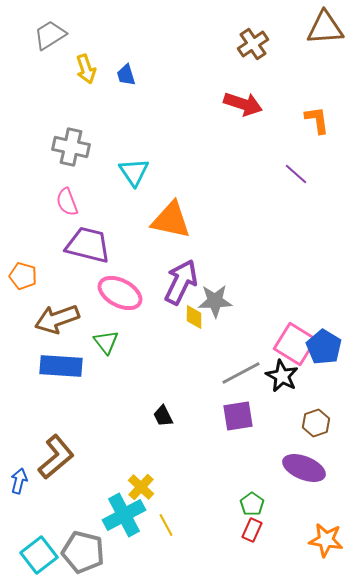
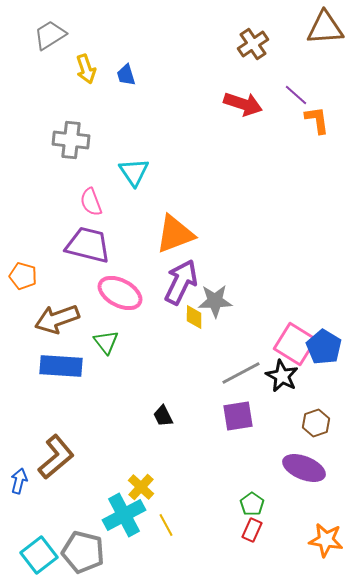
gray cross: moved 7 px up; rotated 6 degrees counterclockwise
purple line: moved 79 px up
pink semicircle: moved 24 px right
orange triangle: moved 4 px right, 14 px down; rotated 33 degrees counterclockwise
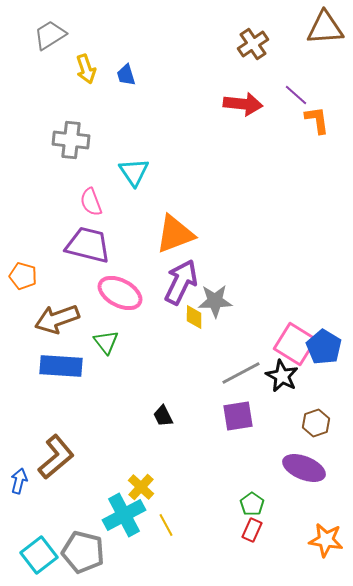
red arrow: rotated 12 degrees counterclockwise
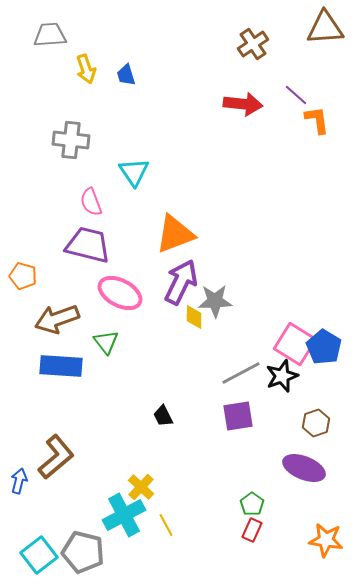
gray trapezoid: rotated 28 degrees clockwise
black star: rotated 24 degrees clockwise
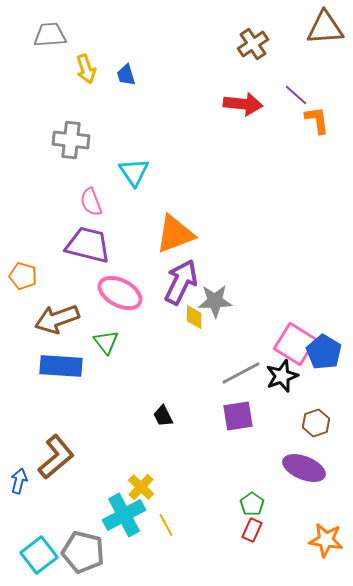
blue pentagon: moved 5 px down
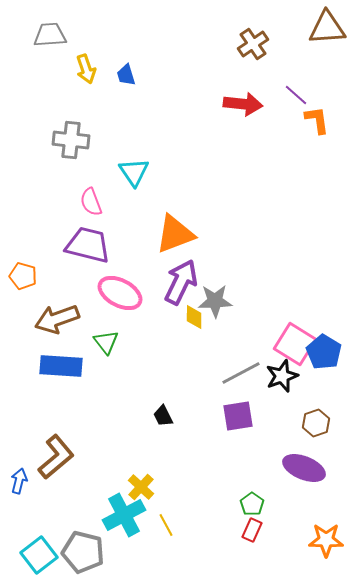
brown triangle: moved 2 px right
orange star: rotated 8 degrees counterclockwise
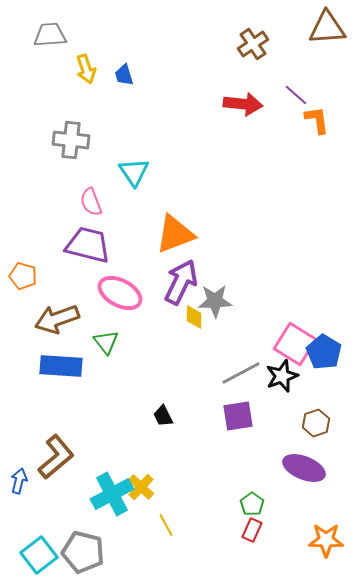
blue trapezoid: moved 2 px left
cyan cross: moved 12 px left, 21 px up
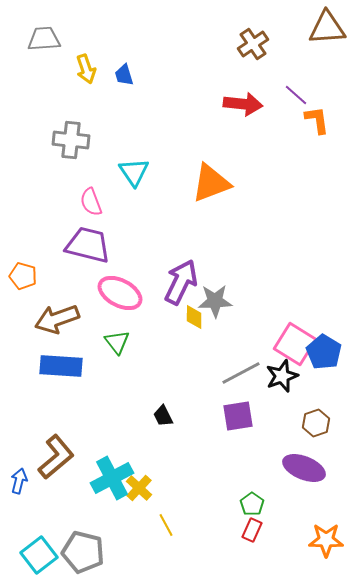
gray trapezoid: moved 6 px left, 4 px down
orange triangle: moved 36 px right, 51 px up
green triangle: moved 11 px right
yellow cross: moved 2 px left, 1 px down
cyan cross: moved 16 px up
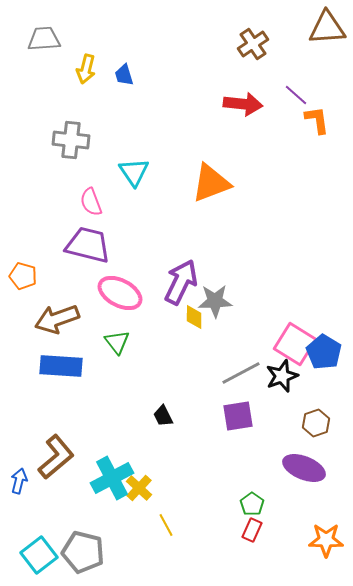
yellow arrow: rotated 32 degrees clockwise
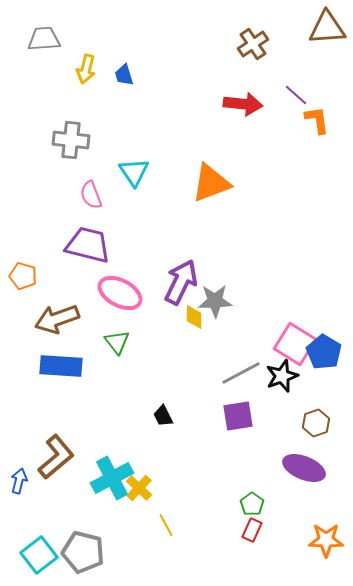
pink semicircle: moved 7 px up
